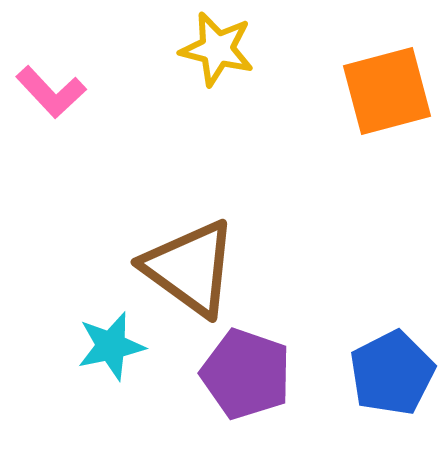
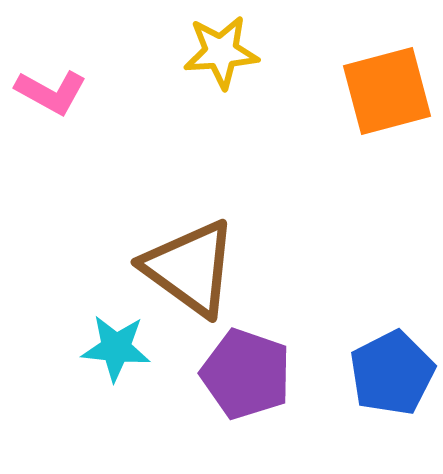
yellow star: moved 4 px right, 3 px down; rotated 18 degrees counterclockwise
pink L-shape: rotated 18 degrees counterclockwise
cyan star: moved 5 px right, 2 px down; rotated 18 degrees clockwise
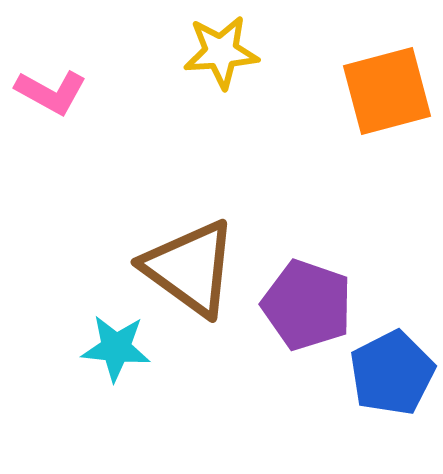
purple pentagon: moved 61 px right, 69 px up
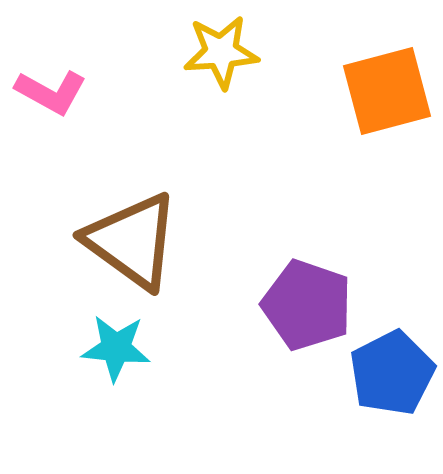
brown triangle: moved 58 px left, 27 px up
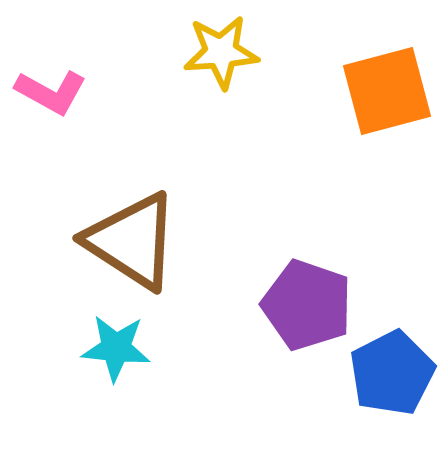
brown triangle: rotated 3 degrees counterclockwise
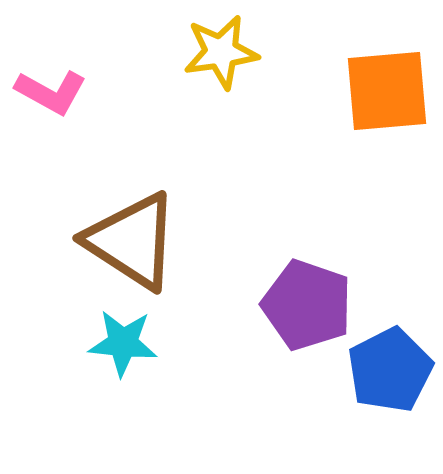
yellow star: rotated 4 degrees counterclockwise
orange square: rotated 10 degrees clockwise
cyan star: moved 7 px right, 5 px up
blue pentagon: moved 2 px left, 3 px up
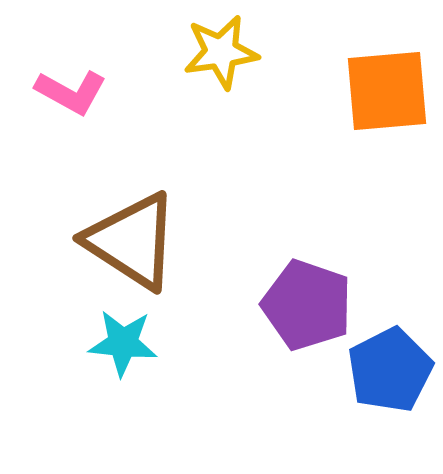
pink L-shape: moved 20 px right
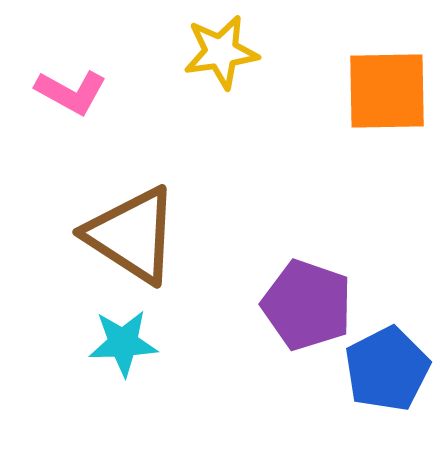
orange square: rotated 4 degrees clockwise
brown triangle: moved 6 px up
cyan star: rotated 8 degrees counterclockwise
blue pentagon: moved 3 px left, 1 px up
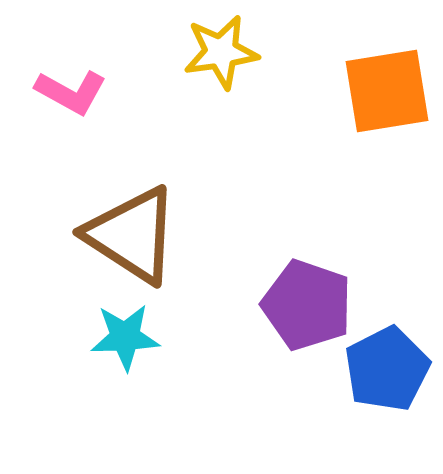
orange square: rotated 8 degrees counterclockwise
cyan star: moved 2 px right, 6 px up
